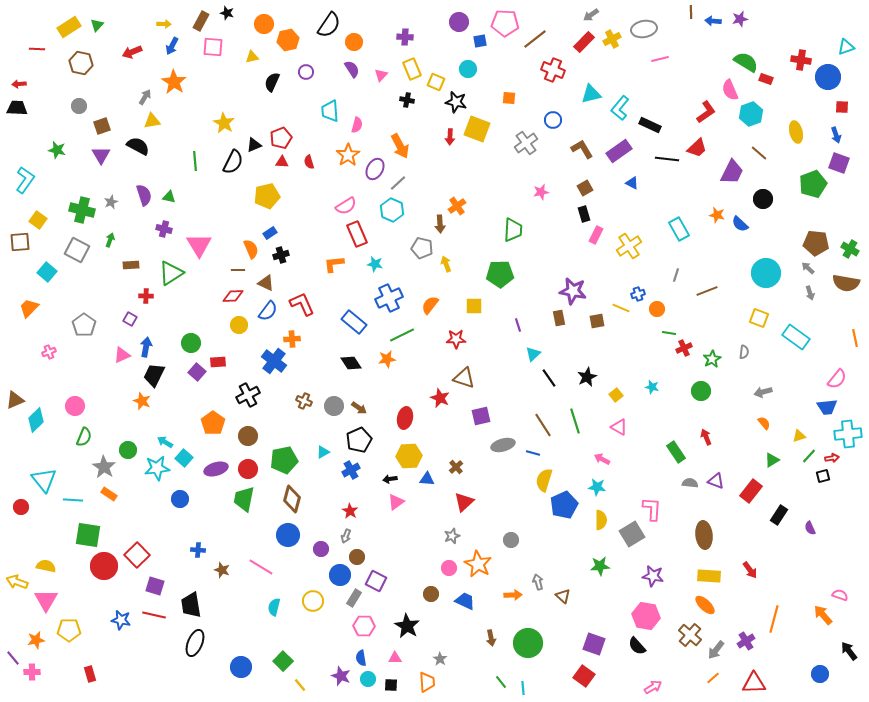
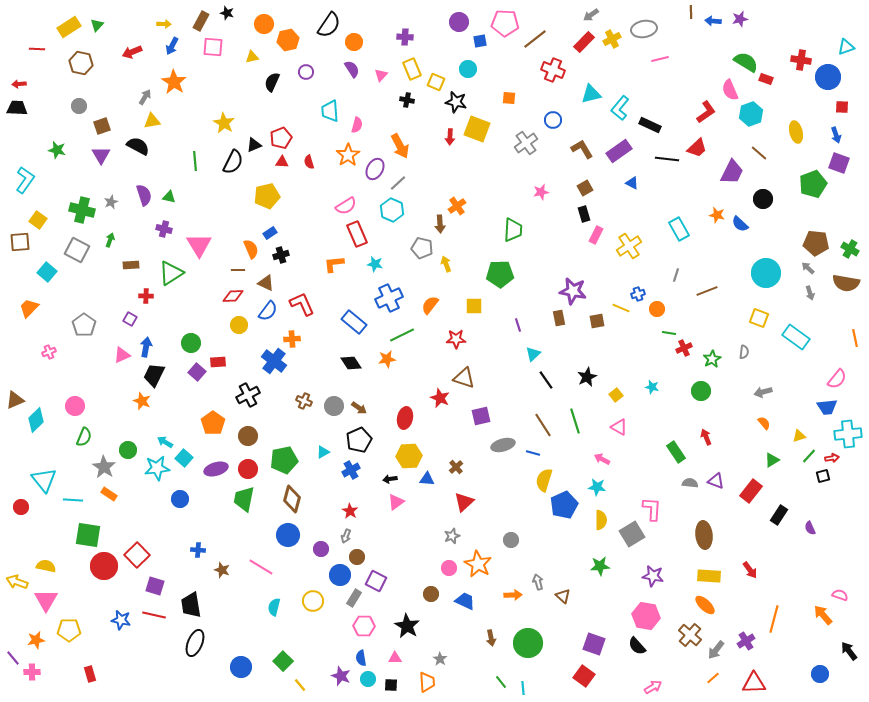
black line at (549, 378): moved 3 px left, 2 px down
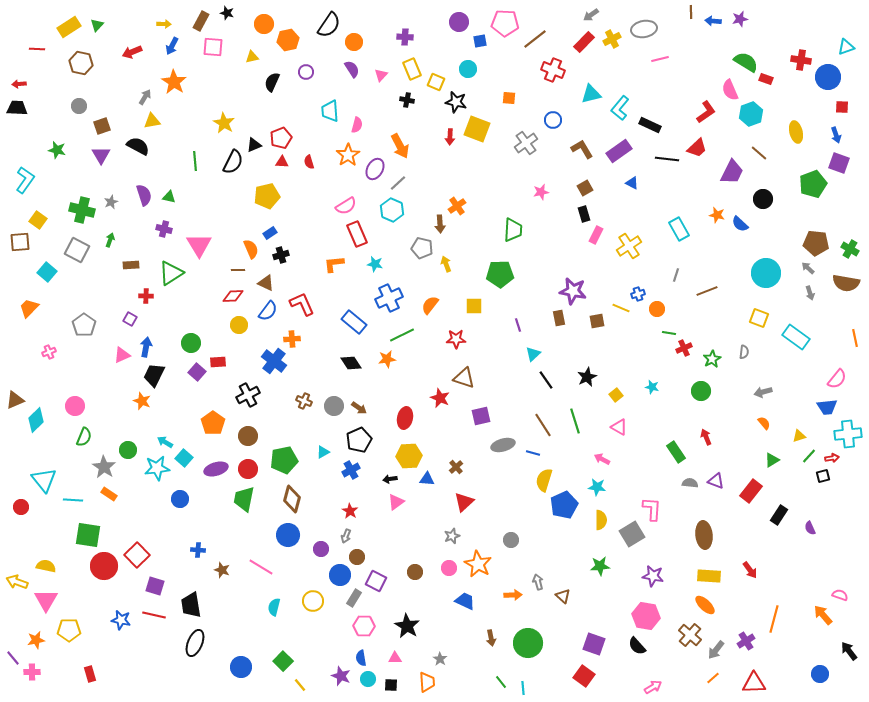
brown circle at (431, 594): moved 16 px left, 22 px up
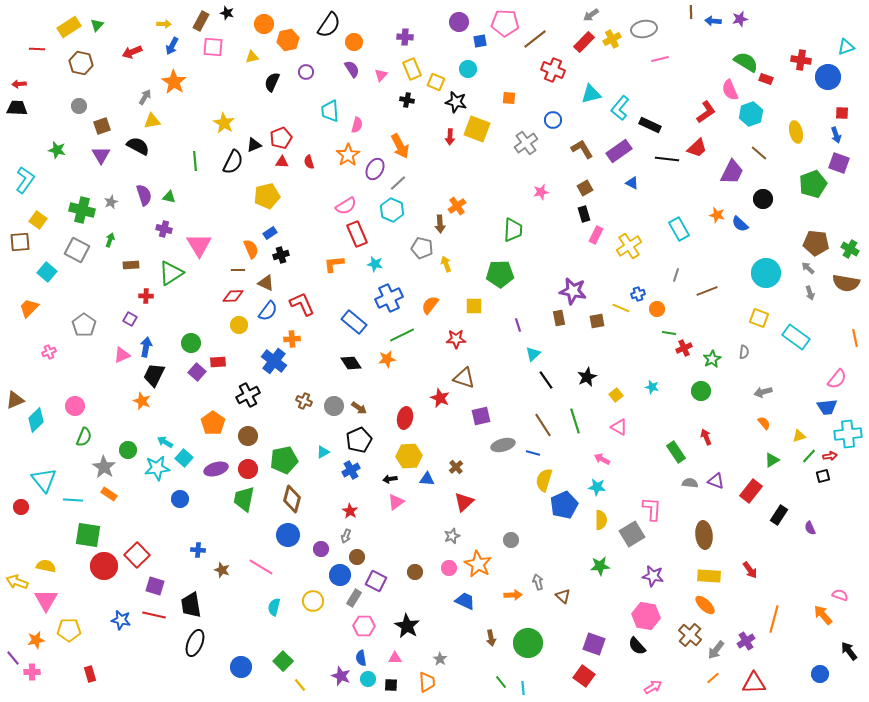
red square at (842, 107): moved 6 px down
red arrow at (832, 458): moved 2 px left, 2 px up
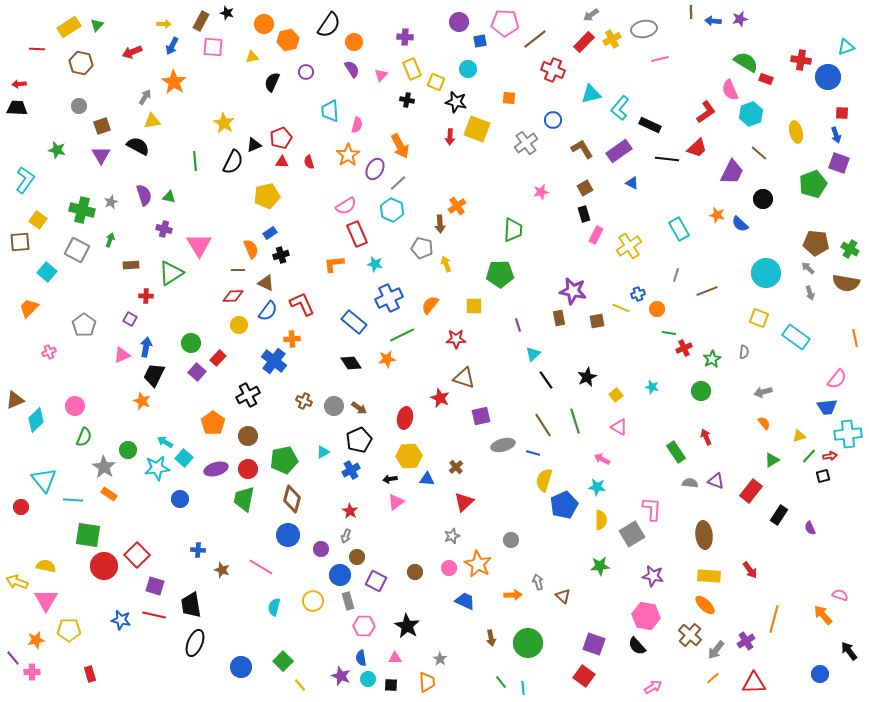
red rectangle at (218, 362): moved 4 px up; rotated 42 degrees counterclockwise
gray rectangle at (354, 598): moved 6 px left, 3 px down; rotated 48 degrees counterclockwise
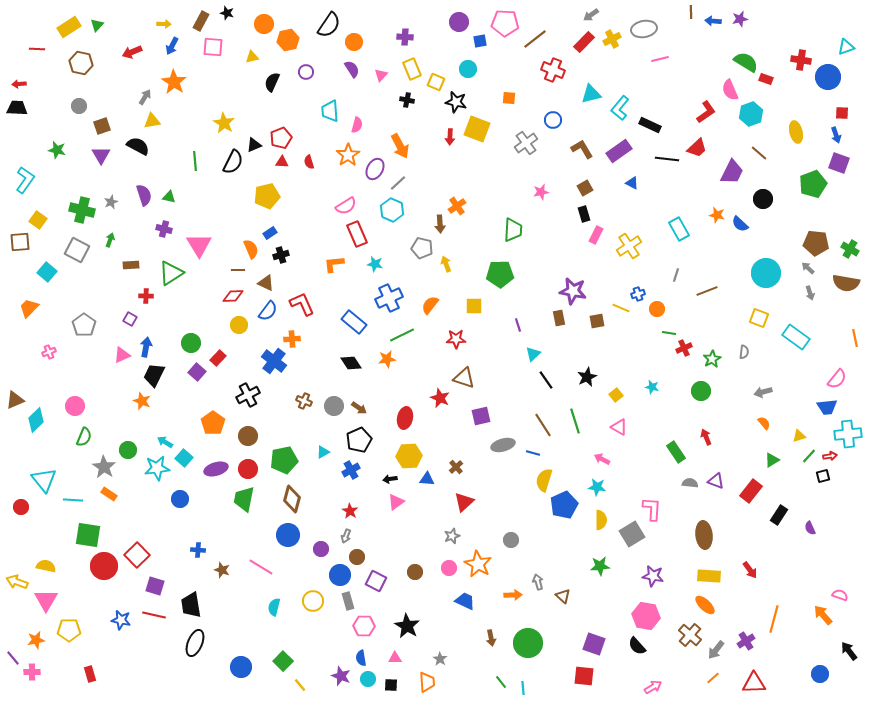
red square at (584, 676): rotated 30 degrees counterclockwise
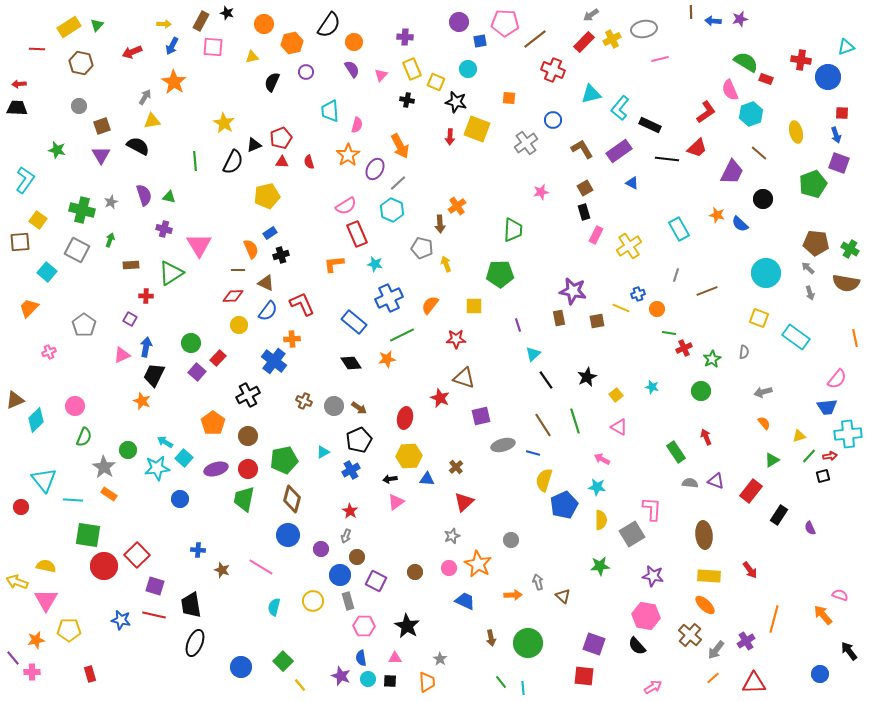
orange hexagon at (288, 40): moved 4 px right, 3 px down
black rectangle at (584, 214): moved 2 px up
black square at (391, 685): moved 1 px left, 4 px up
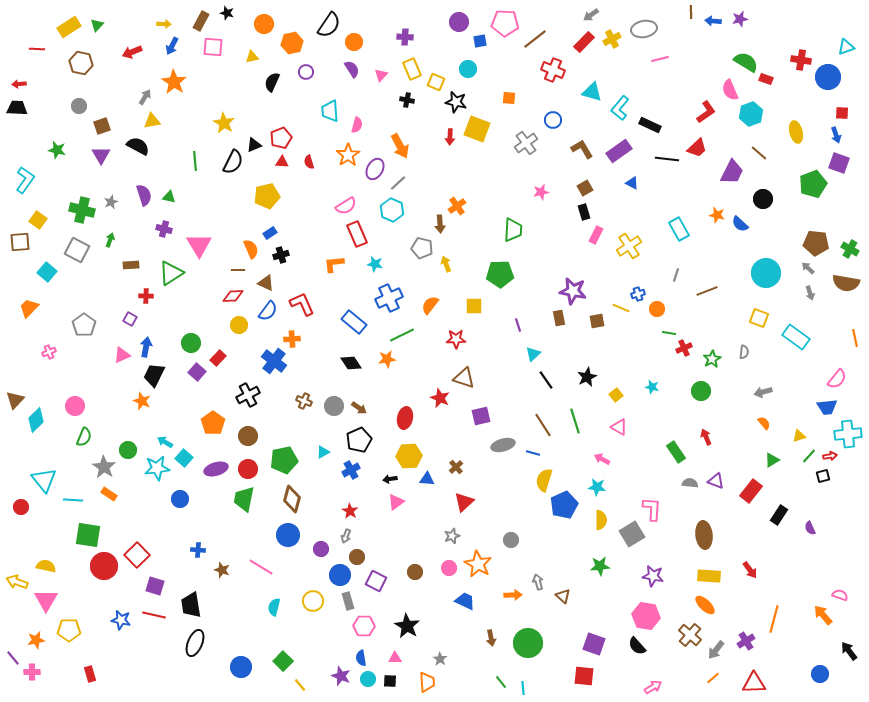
cyan triangle at (591, 94): moved 1 px right, 2 px up; rotated 30 degrees clockwise
brown triangle at (15, 400): rotated 24 degrees counterclockwise
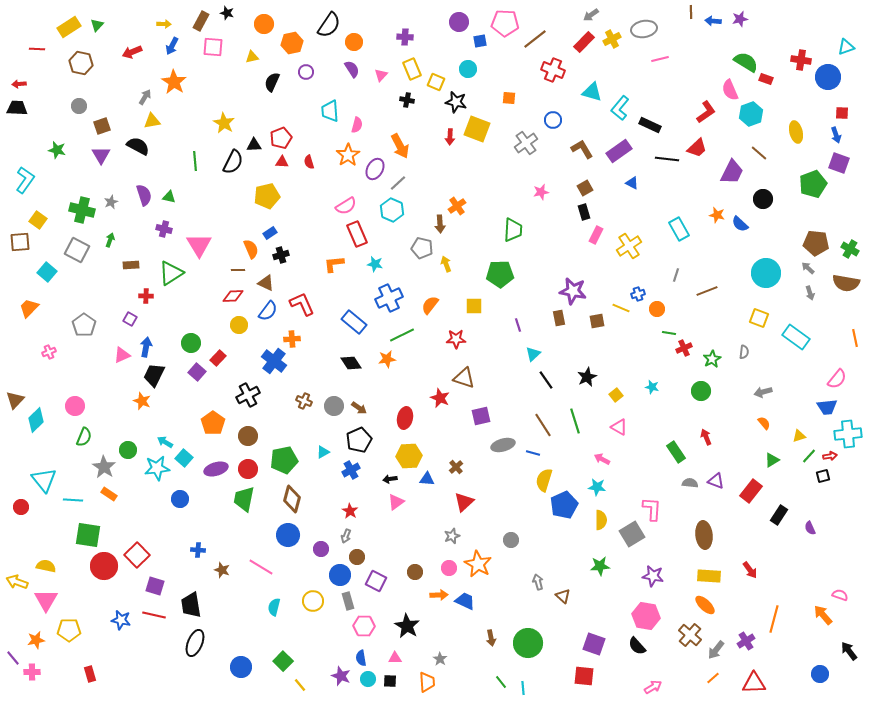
black triangle at (254, 145): rotated 21 degrees clockwise
orange arrow at (513, 595): moved 74 px left
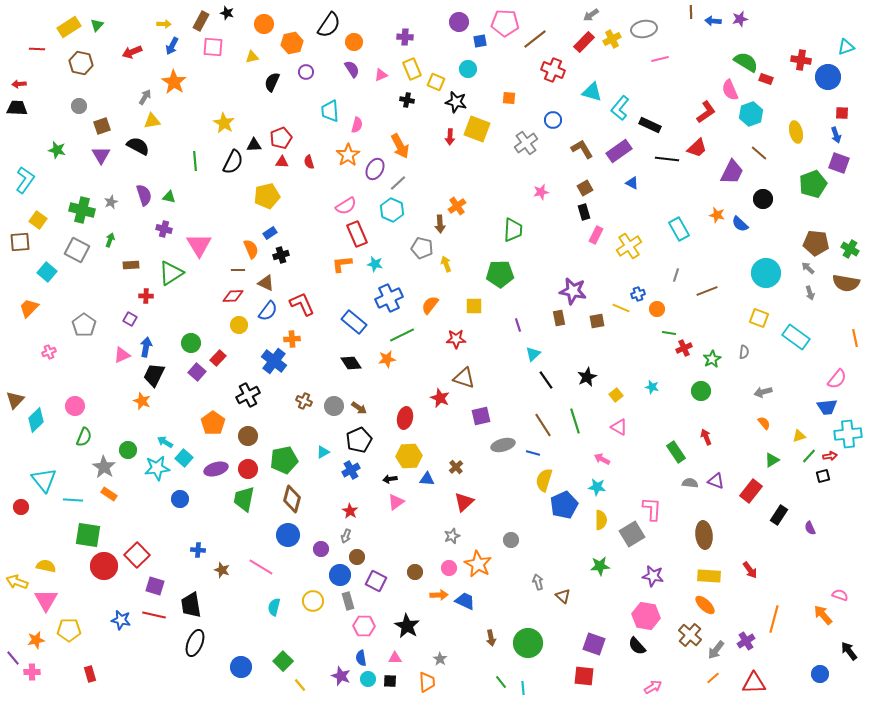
pink triangle at (381, 75): rotated 24 degrees clockwise
orange L-shape at (334, 264): moved 8 px right
